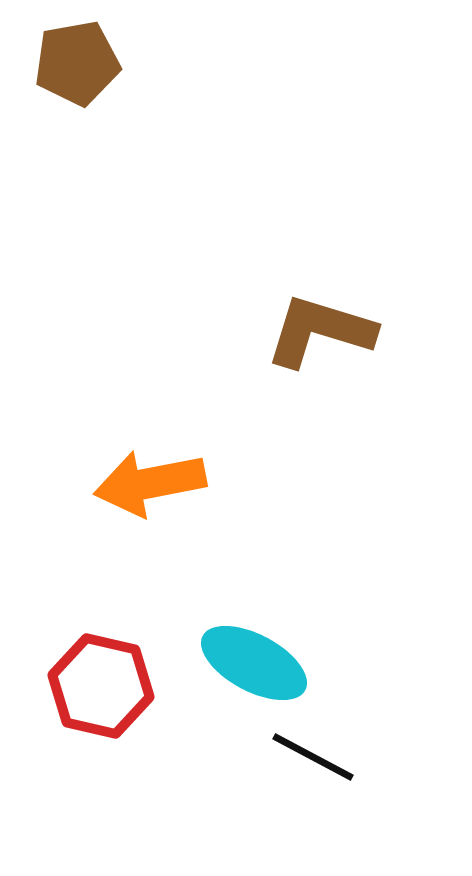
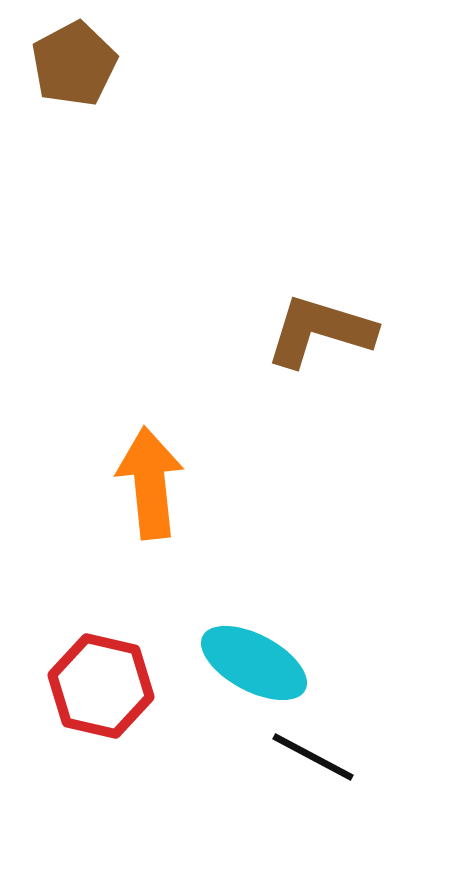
brown pentagon: moved 3 px left, 1 px down; rotated 18 degrees counterclockwise
orange arrow: rotated 95 degrees clockwise
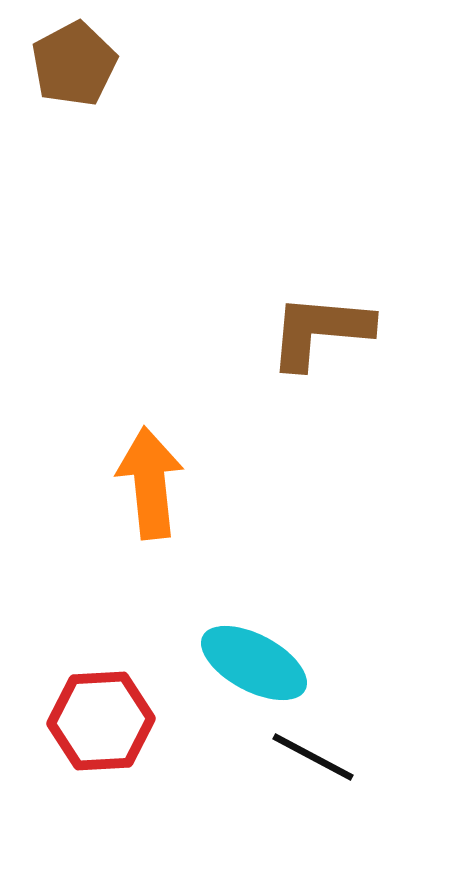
brown L-shape: rotated 12 degrees counterclockwise
red hexagon: moved 35 px down; rotated 16 degrees counterclockwise
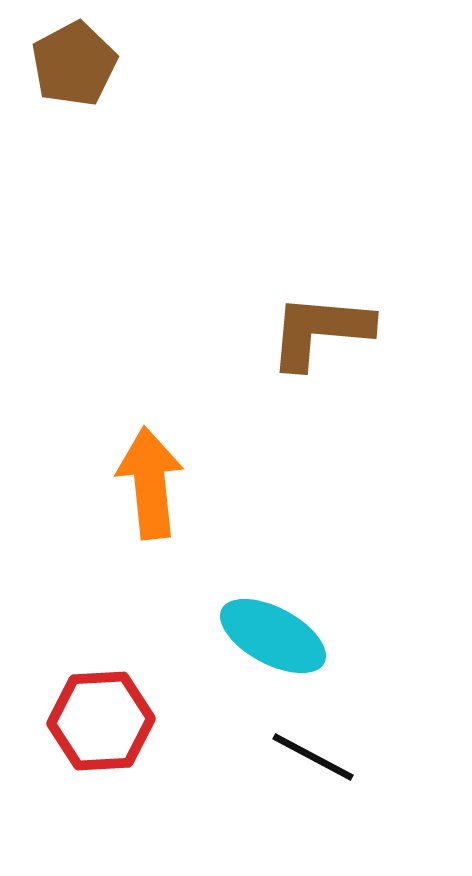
cyan ellipse: moved 19 px right, 27 px up
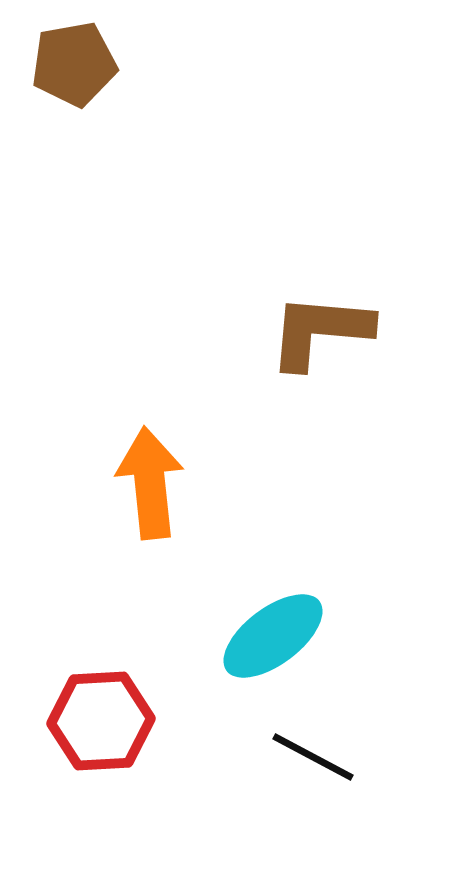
brown pentagon: rotated 18 degrees clockwise
cyan ellipse: rotated 65 degrees counterclockwise
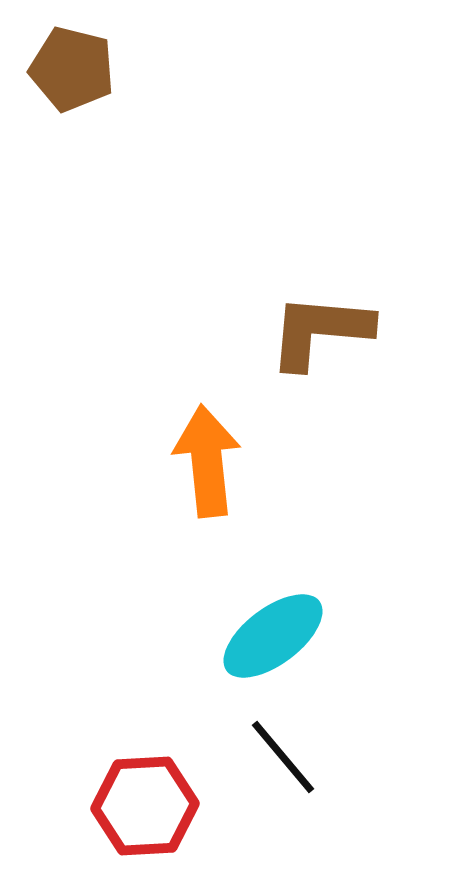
brown pentagon: moved 2 px left, 5 px down; rotated 24 degrees clockwise
orange arrow: moved 57 px right, 22 px up
red hexagon: moved 44 px right, 85 px down
black line: moved 30 px left; rotated 22 degrees clockwise
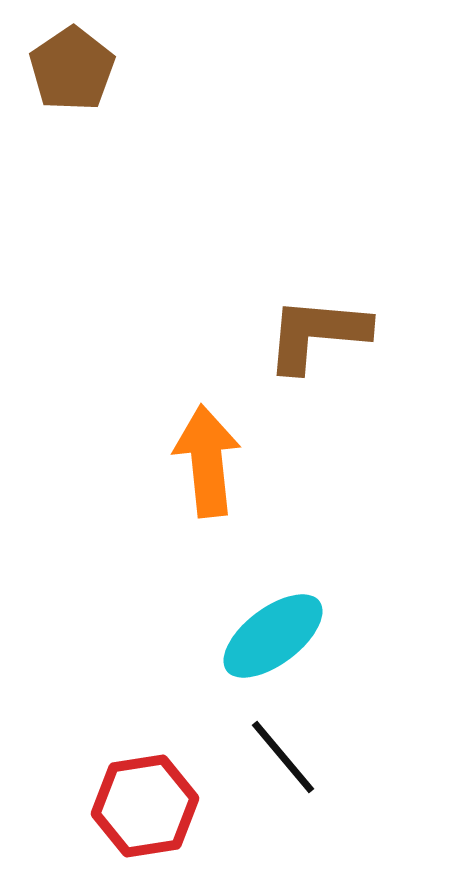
brown pentagon: rotated 24 degrees clockwise
brown L-shape: moved 3 px left, 3 px down
red hexagon: rotated 6 degrees counterclockwise
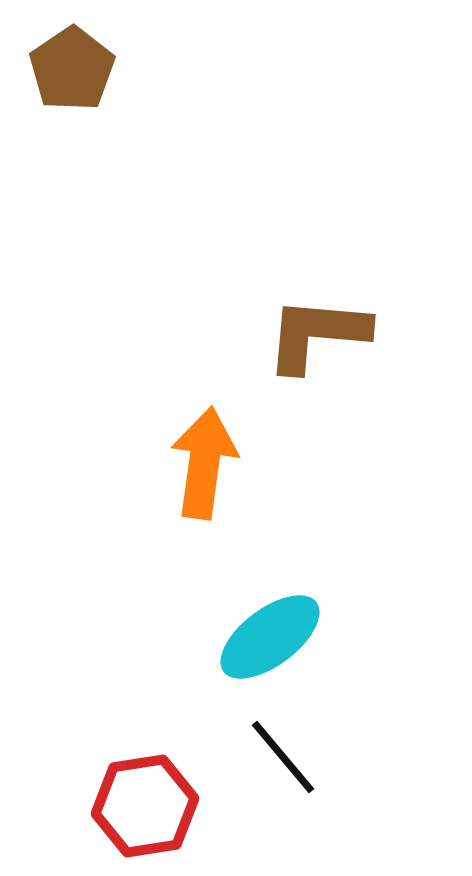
orange arrow: moved 3 px left, 2 px down; rotated 14 degrees clockwise
cyan ellipse: moved 3 px left, 1 px down
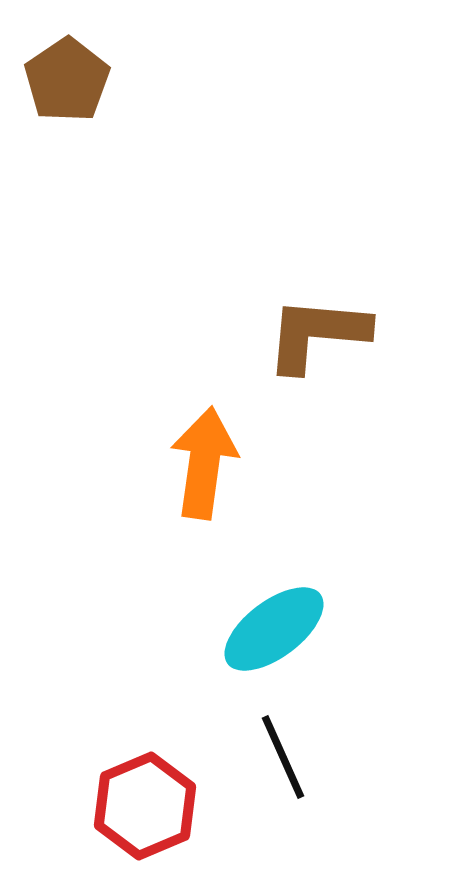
brown pentagon: moved 5 px left, 11 px down
cyan ellipse: moved 4 px right, 8 px up
black line: rotated 16 degrees clockwise
red hexagon: rotated 14 degrees counterclockwise
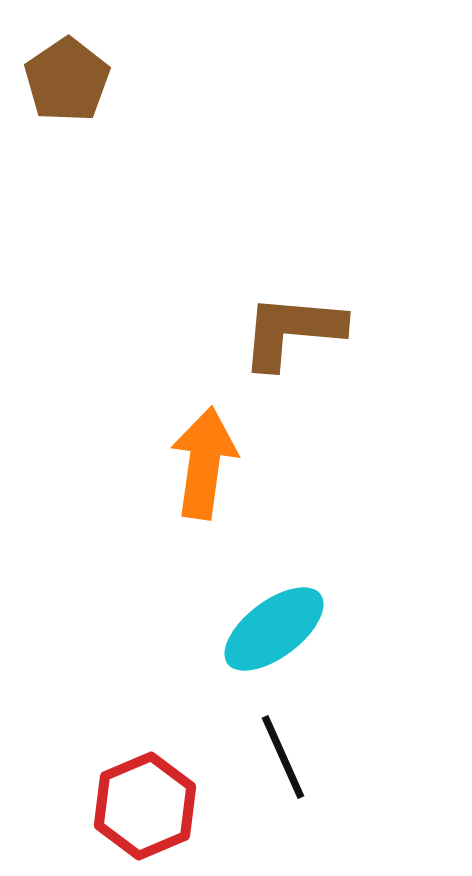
brown L-shape: moved 25 px left, 3 px up
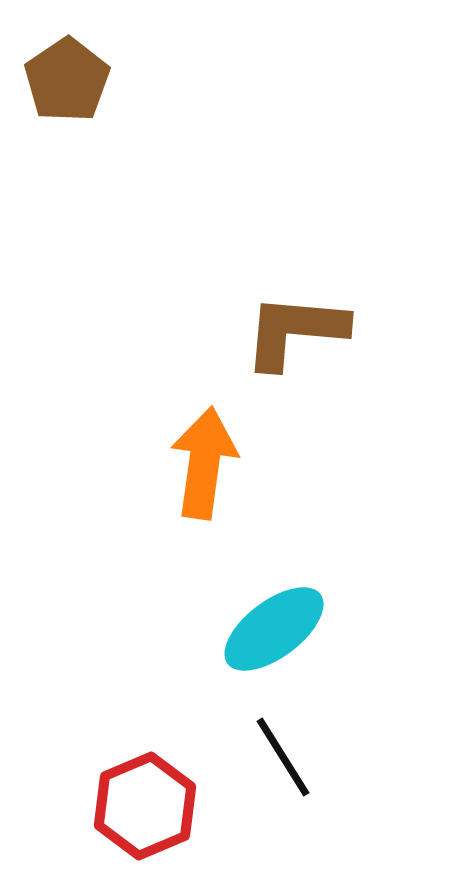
brown L-shape: moved 3 px right
black line: rotated 8 degrees counterclockwise
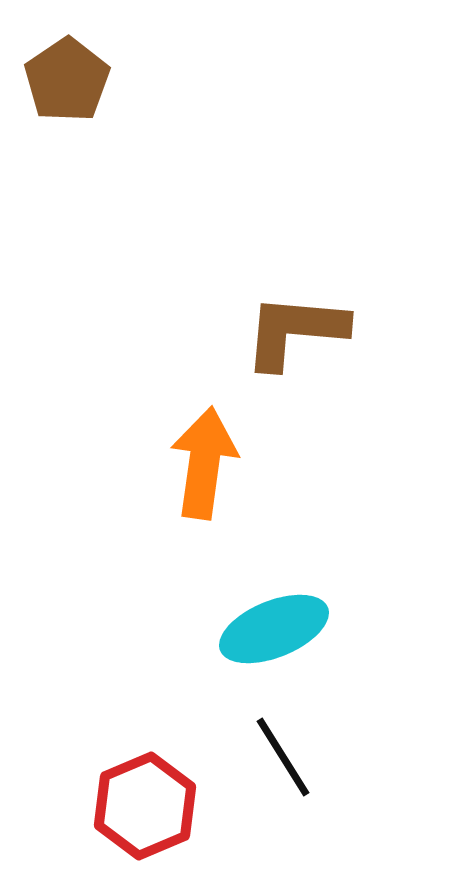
cyan ellipse: rotated 15 degrees clockwise
